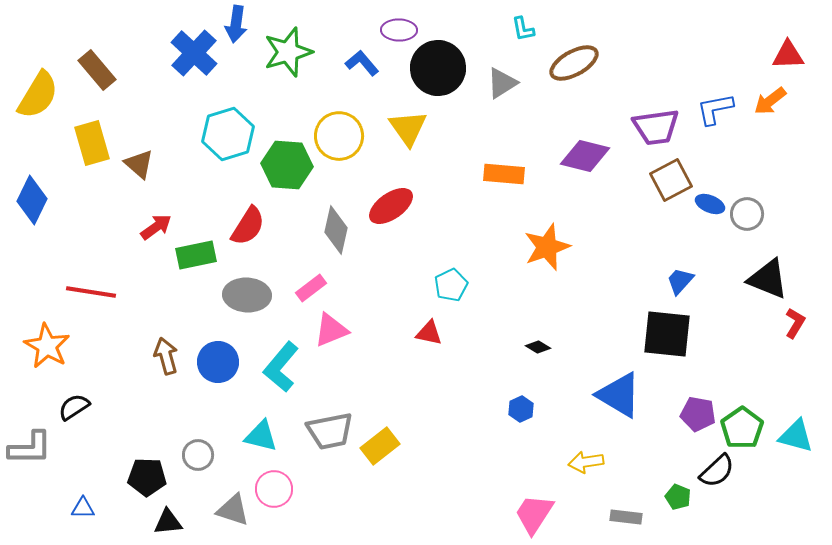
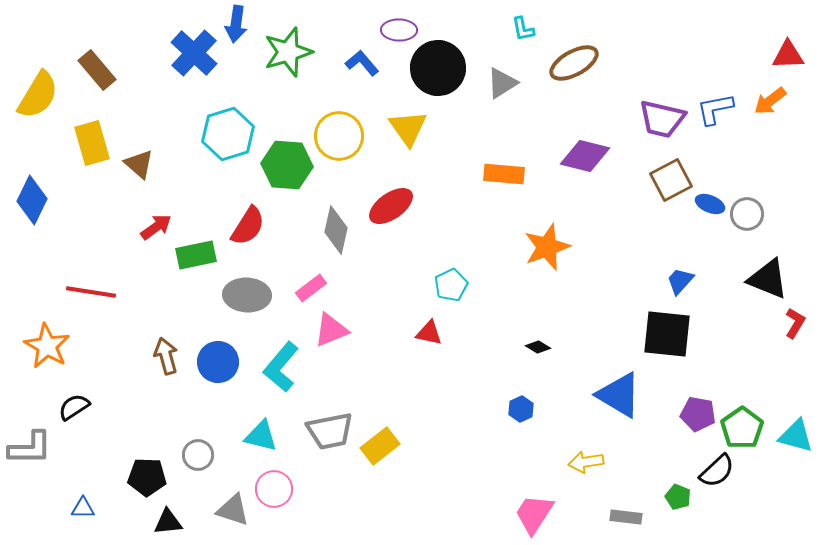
purple trapezoid at (656, 127): moved 6 px right, 8 px up; rotated 21 degrees clockwise
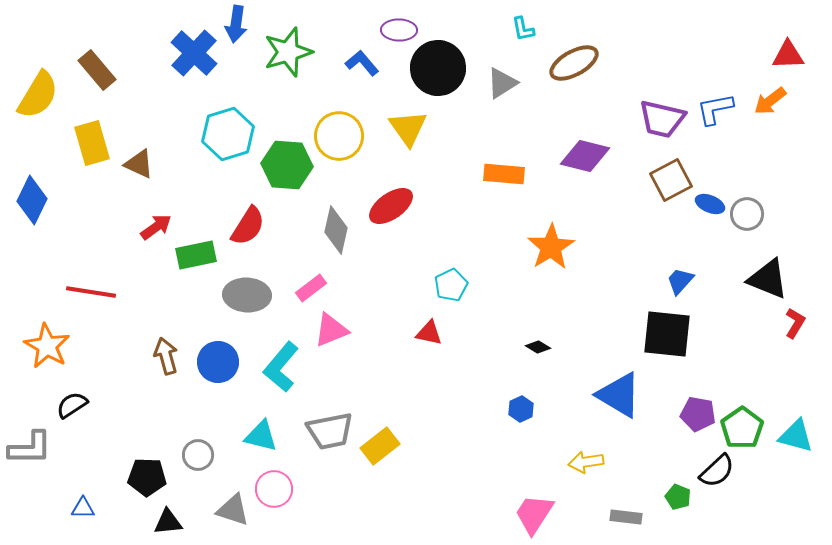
brown triangle at (139, 164): rotated 16 degrees counterclockwise
orange star at (547, 247): moved 4 px right; rotated 12 degrees counterclockwise
black semicircle at (74, 407): moved 2 px left, 2 px up
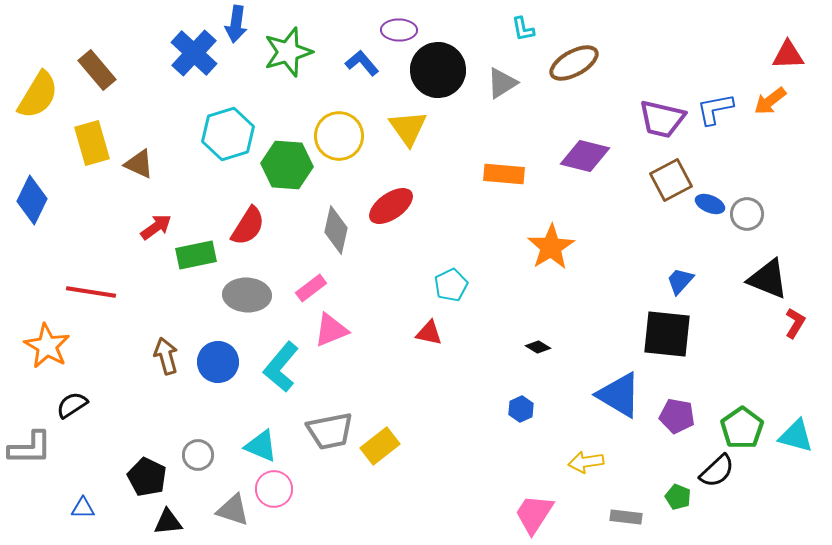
black circle at (438, 68): moved 2 px down
purple pentagon at (698, 414): moved 21 px left, 2 px down
cyan triangle at (261, 436): moved 10 px down; rotated 9 degrees clockwise
black pentagon at (147, 477): rotated 24 degrees clockwise
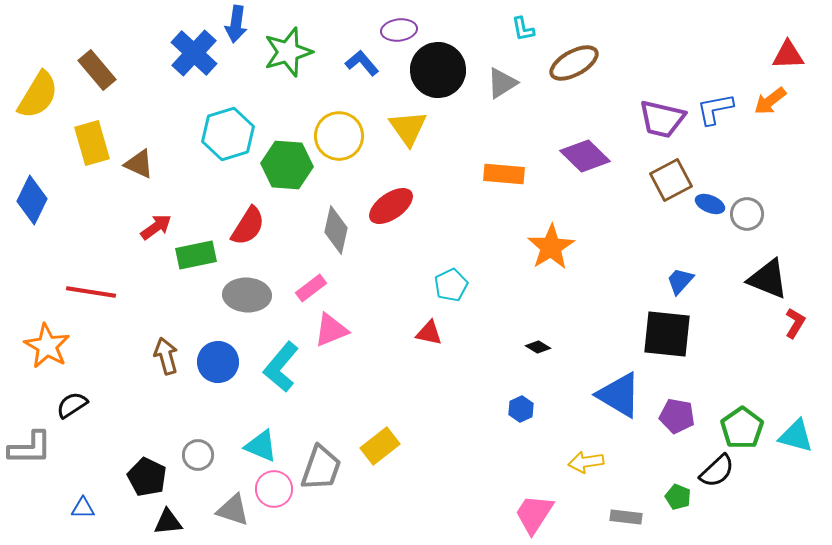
purple ellipse at (399, 30): rotated 8 degrees counterclockwise
purple diamond at (585, 156): rotated 30 degrees clockwise
gray trapezoid at (330, 431): moved 9 px left, 37 px down; rotated 60 degrees counterclockwise
